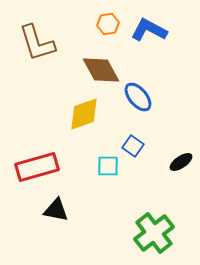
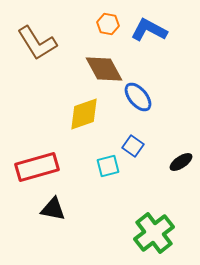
orange hexagon: rotated 20 degrees clockwise
brown L-shape: rotated 15 degrees counterclockwise
brown diamond: moved 3 px right, 1 px up
cyan square: rotated 15 degrees counterclockwise
black triangle: moved 3 px left, 1 px up
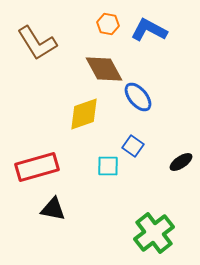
cyan square: rotated 15 degrees clockwise
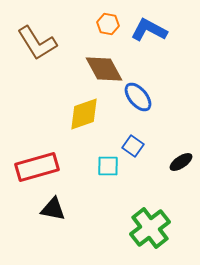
green cross: moved 4 px left, 5 px up
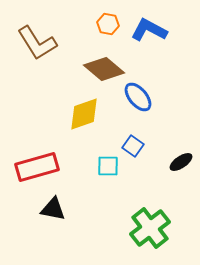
brown diamond: rotated 21 degrees counterclockwise
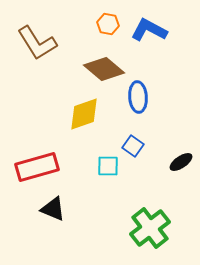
blue ellipse: rotated 36 degrees clockwise
black triangle: rotated 12 degrees clockwise
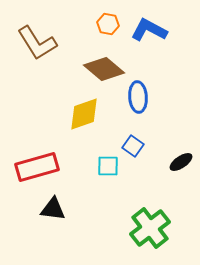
black triangle: rotated 16 degrees counterclockwise
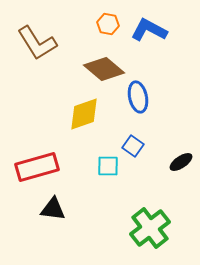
blue ellipse: rotated 8 degrees counterclockwise
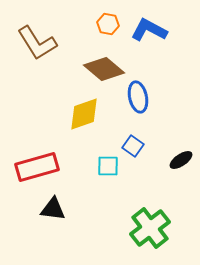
black ellipse: moved 2 px up
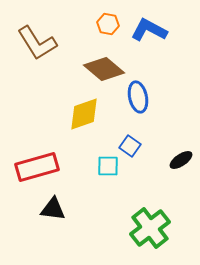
blue square: moved 3 px left
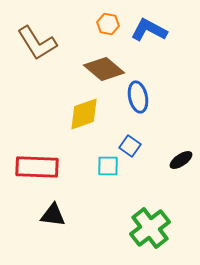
red rectangle: rotated 18 degrees clockwise
black triangle: moved 6 px down
